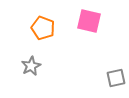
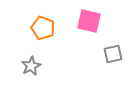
gray square: moved 3 px left, 24 px up
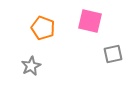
pink square: moved 1 px right
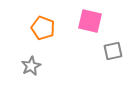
gray square: moved 3 px up
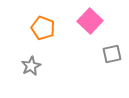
pink square: rotated 30 degrees clockwise
gray square: moved 1 px left, 3 px down
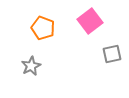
pink square: rotated 10 degrees clockwise
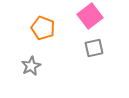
pink square: moved 5 px up
gray square: moved 18 px left, 6 px up
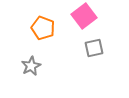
pink square: moved 6 px left
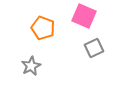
pink square: rotated 30 degrees counterclockwise
gray square: rotated 12 degrees counterclockwise
